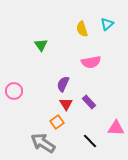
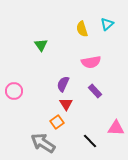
purple rectangle: moved 6 px right, 11 px up
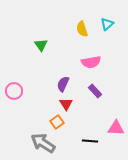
black line: rotated 42 degrees counterclockwise
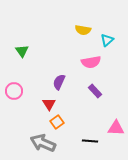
cyan triangle: moved 16 px down
yellow semicircle: moved 1 px right, 1 px down; rotated 63 degrees counterclockwise
green triangle: moved 19 px left, 6 px down
purple semicircle: moved 4 px left, 2 px up
red triangle: moved 17 px left
gray arrow: rotated 10 degrees counterclockwise
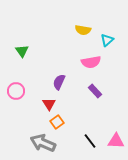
pink circle: moved 2 px right
pink triangle: moved 13 px down
black line: rotated 49 degrees clockwise
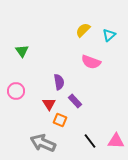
yellow semicircle: rotated 126 degrees clockwise
cyan triangle: moved 2 px right, 5 px up
pink semicircle: rotated 30 degrees clockwise
purple semicircle: rotated 147 degrees clockwise
purple rectangle: moved 20 px left, 10 px down
orange square: moved 3 px right, 2 px up; rotated 32 degrees counterclockwise
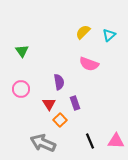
yellow semicircle: moved 2 px down
pink semicircle: moved 2 px left, 2 px down
pink circle: moved 5 px right, 2 px up
purple rectangle: moved 2 px down; rotated 24 degrees clockwise
orange square: rotated 24 degrees clockwise
black line: rotated 14 degrees clockwise
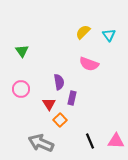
cyan triangle: rotated 24 degrees counterclockwise
purple rectangle: moved 3 px left, 5 px up; rotated 32 degrees clockwise
gray arrow: moved 2 px left
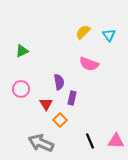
green triangle: rotated 40 degrees clockwise
red triangle: moved 3 px left
